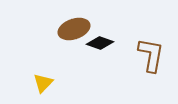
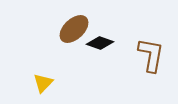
brown ellipse: rotated 24 degrees counterclockwise
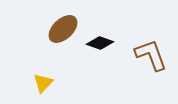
brown ellipse: moved 11 px left
brown L-shape: rotated 30 degrees counterclockwise
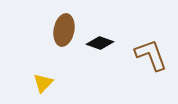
brown ellipse: moved 1 px right, 1 px down; rotated 36 degrees counterclockwise
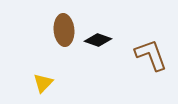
brown ellipse: rotated 16 degrees counterclockwise
black diamond: moved 2 px left, 3 px up
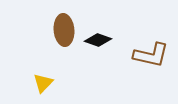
brown L-shape: rotated 123 degrees clockwise
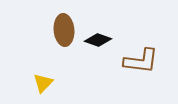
brown L-shape: moved 10 px left, 6 px down; rotated 6 degrees counterclockwise
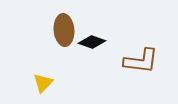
black diamond: moved 6 px left, 2 px down
